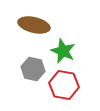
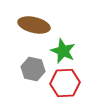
red hexagon: moved 1 px right, 2 px up; rotated 12 degrees counterclockwise
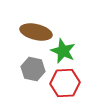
brown ellipse: moved 2 px right, 7 px down
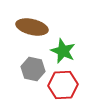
brown ellipse: moved 4 px left, 5 px up
red hexagon: moved 2 px left, 2 px down
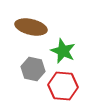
brown ellipse: moved 1 px left
red hexagon: moved 1 px down; rotated 8 degrees clockwise
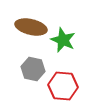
green star: moved 11 px up
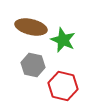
gray hexagon: moved 4 px up
red hexagon: rotated 8 degrees clockwise
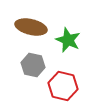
green star: moved 5 px right
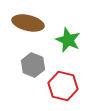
brown ellipse: moved 3 px left, 4 px up
gray hexagon: rotated 10 degrees clockwise
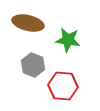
green star: rotated 15 degrees counterclockwise
red hexagon: rotated 8 degrees counterclockwise
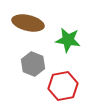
gray hexagon: moved 1 px up
red hexagon: rotated 16 degrees counterclockwise
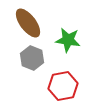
brown ellipse: rotated 40 degrees clockwise
gray hexagon: moved 1 px left, 6 px up
